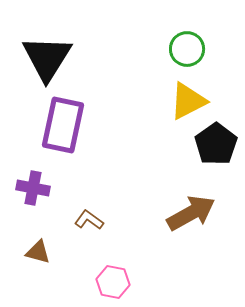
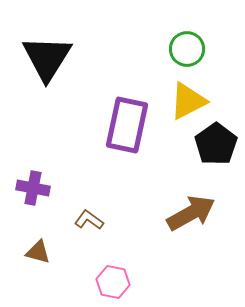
purple rectangle: moved 64 px right
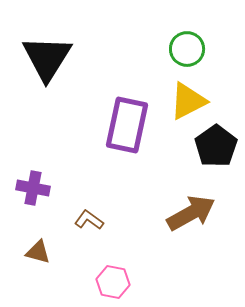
black pentagon: moved 2 px down
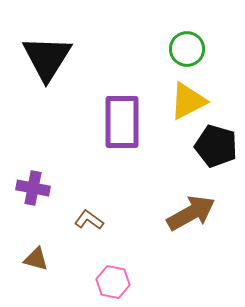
purple rectangle: moved 5 px left, 3 px up; rotated 12 degrees counterclockwise
black pentagon: rotated 21 degrees counterclockwise
brown triangle: moved 2 px left, 7 px down
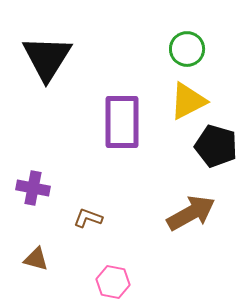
brown L-shape: moved 1 px left, 2 px up; rotated 16 degrees counterclockwise
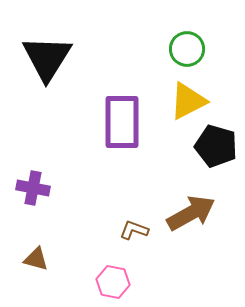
brown L-shape: moved 46 px right, 12 px down
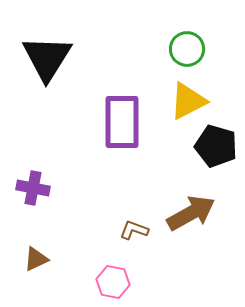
brown triangle: rotated 40 degrees counterclockwise
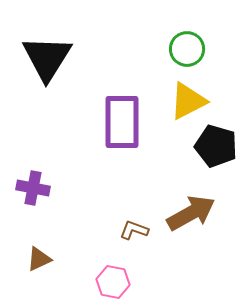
brown triangle: moved 3 px right
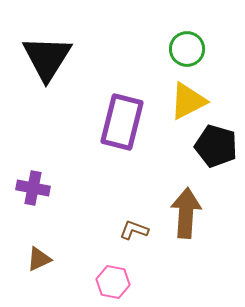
purple rectangle: rotated 14 degrees clockwise
brown arrow: moved 5 px left; rotated 57 degrees counterclockwise
